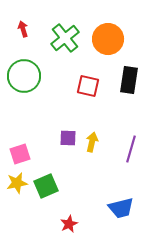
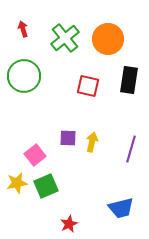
pink square: moved 15 px right, 1 px down; rotated 20 degrees counterclockwise
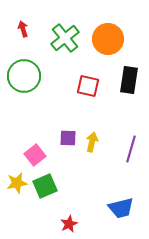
green square: moved 1 px left
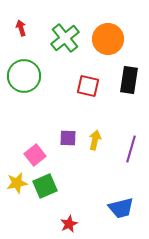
red arrow: moved 2 px left, 1 px up
yellow arrow: moved 3 px right, 2 px up
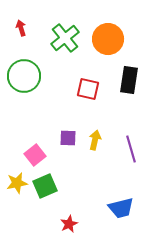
red square: moved 3 px down
purple line: rotated 32 degrees counterclockwise
